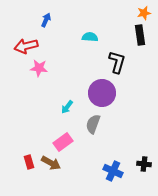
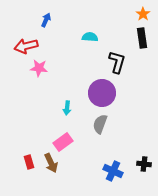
orange star: moved 1 px left, 1 px down; rotated 24 degrees counterclockwise
black rectangle: moved 2 px right, 3 px down
cyan arrow: moved 1 px down; rotated 32 degrees counterclockwise
gray semicircle: moved 7 px right
brown arrow: rotated 36 degrees clockwise
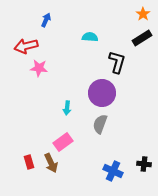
black rectangle: rotated 66 degrees clockwise
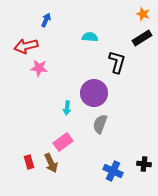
orange star: rotated 16 degrees counterclockwise
purple circle: moved 8 px left
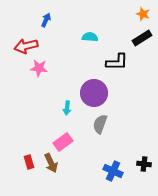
black L-shape: rotated 75 degrees clockwise
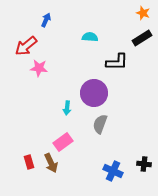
orange star: moved 1 px up
red arrow: rotated 25 degrees counterclockwise
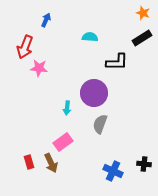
red arrow: moved 1 px left, 1 px down; rotated 30 degrees counterclockwise
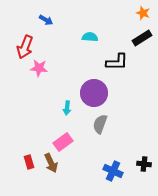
blue arrow: rotated 96 degrees clockwise
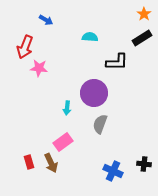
orange star: moved 1 px right, 1 px down; rotated 16 degrees clockwise
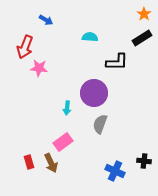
black cross: moved 3 px up
blue cross: moved 2 px right
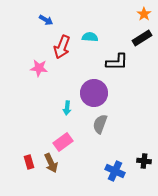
red arrow: moved 37 px right
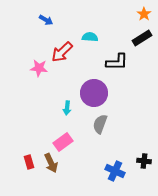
red arrow: moved 5 px down; rotated 25 degrees clockwise
